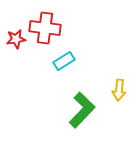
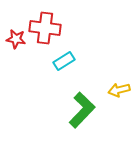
red star: rotated 18 degrees clockwise
yellow arrow: rotated 70 degrees clockwise
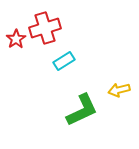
red cross: rotated 24 degrees counterclockwise
red star: rotated 30 degrees clockwise
green L-shape: rotated 21 degrees clockwise
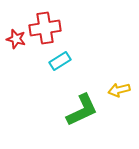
red cross: rotated 8 degrees clockwise
red star: rotated 24 degrees counterclockwise
cyan rectangle: moved 4 px left
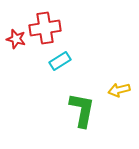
green L-shape: rotated 54 degrees counterclockwise
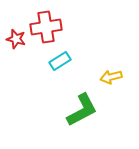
red cross: moved 1 px right, 1 px up
yellow arrow: moved 8 px left, 13 px up
green L-shape: rotated 51 degrees clockwise
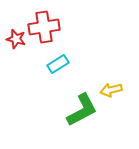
red cross: moved 2 px left
cyan rectangle: moved 2 px left, 3 px down
yellow arrow: moved 13 px down
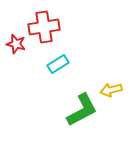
red star: moved 5 px down
